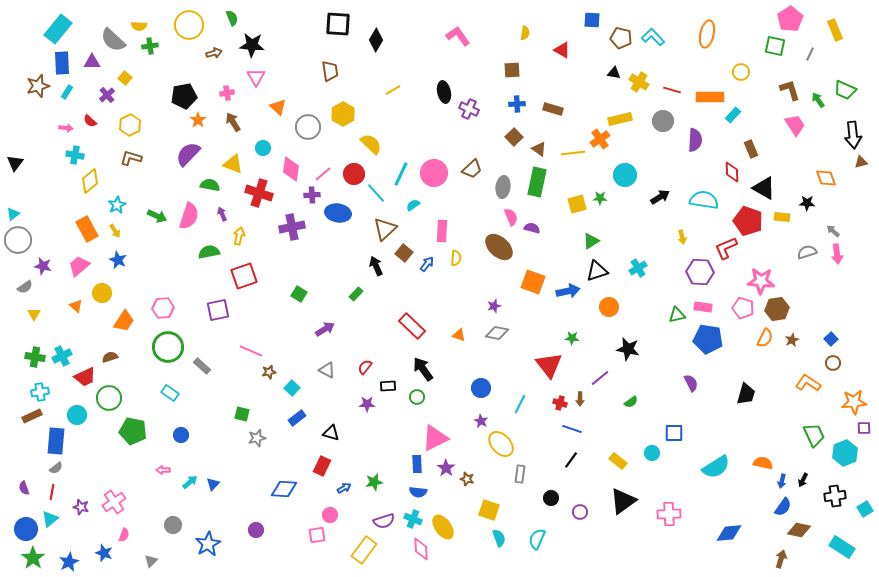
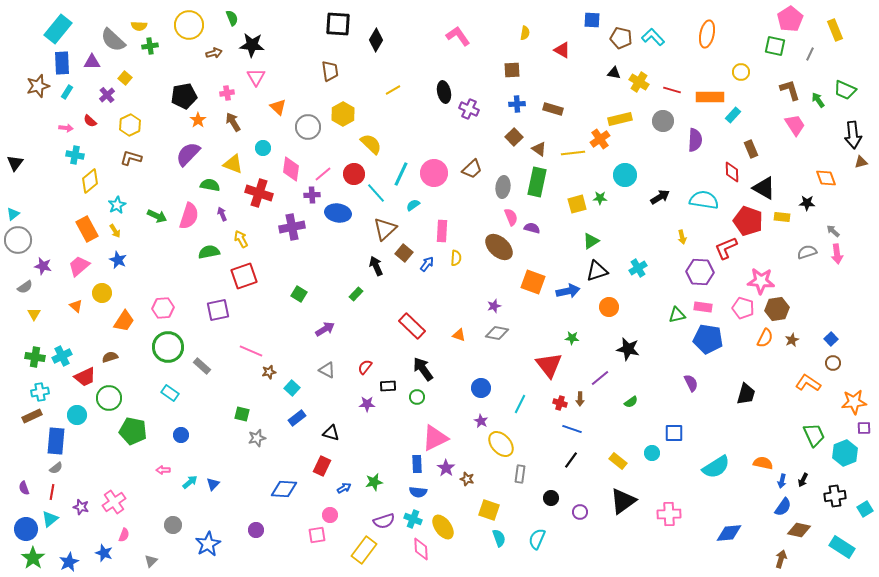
yellow arrow at (239, 236): moved 2 px right, 3 px down; rotated 42 degrees counterclockwise
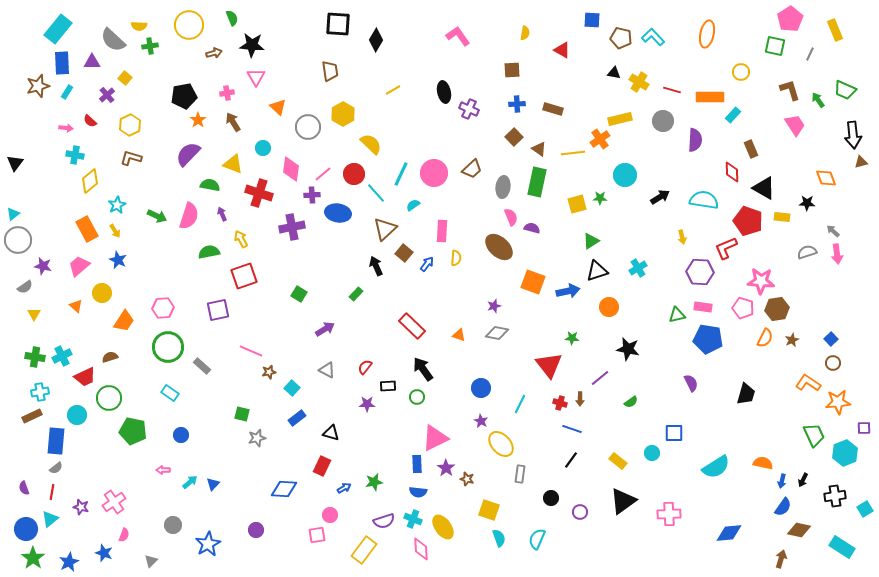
orange star at (854, 402): moved 16 px left
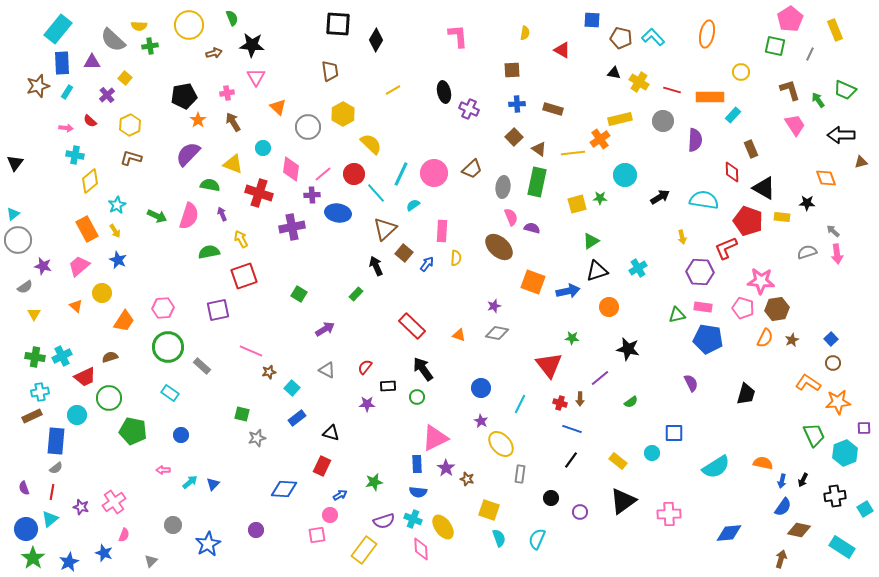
pink L-shape at (458, 36): rotated 30 degrees clockwise
black arrow at (853, 135): moved 12 px left; rotated 96 degrees clockwise
blue arrow at (344, 488): moved 4 px left, 7 px down
